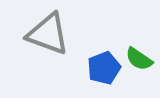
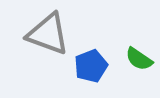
blue pentagon: moved 13 px left, 2 px up
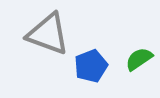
green semicircle: rotated 112 degrees clockwise
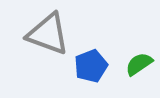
green semicircle: moved 5 px down
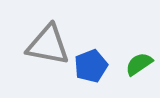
gray triangle: moved 11 px down; rotated 9 degrees counterclockwise
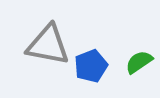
green semicircle: moved 2 px up
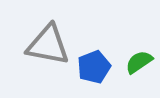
blue pentagon: moved 3 px right, 1 px down
